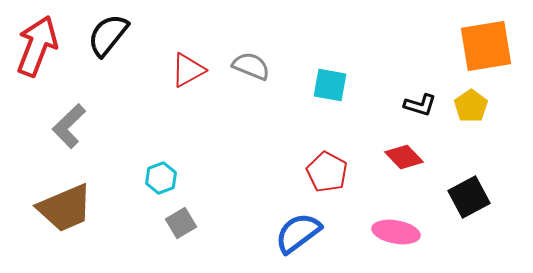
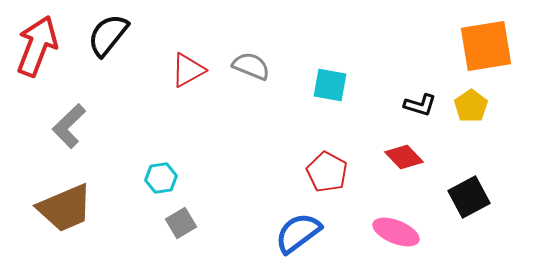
cyan hexagon: rotated 12 degrees clockwise
pink ellipse: rotated 12 degrees clockwise
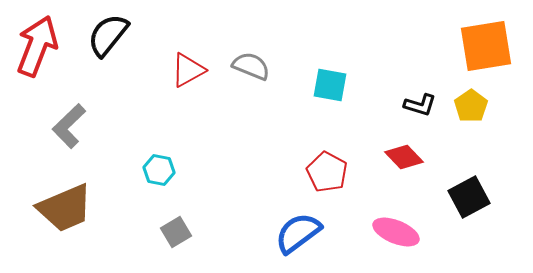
cyan hexagon: moved 2 px left, 8 px up; rotated 20 degrees clockwise
gray square: moved 5 px left, 9 px down
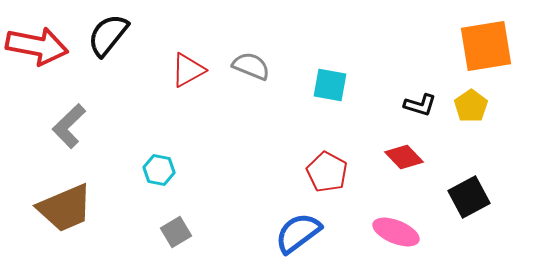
red arrow: rotated 80 degrees clockwise
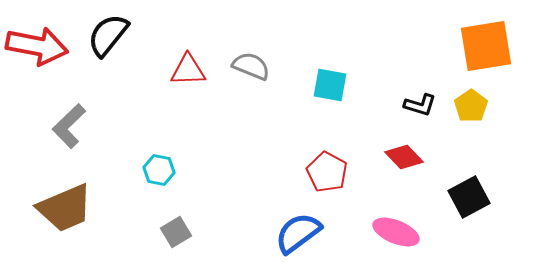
red triangle: rotated 27 degrees clockwise
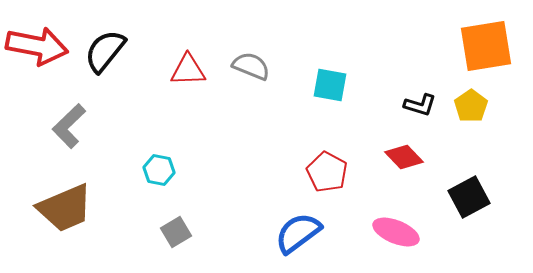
black semicircle: moved 3 px left, 16 px down
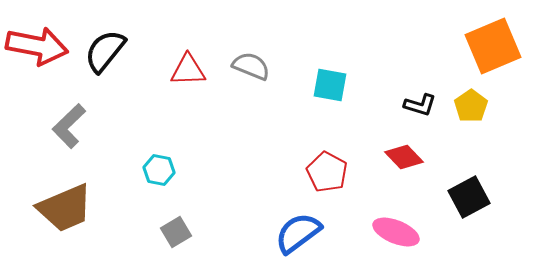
orange square: moved 7 px right; rotated 14 degrees counterclockwise
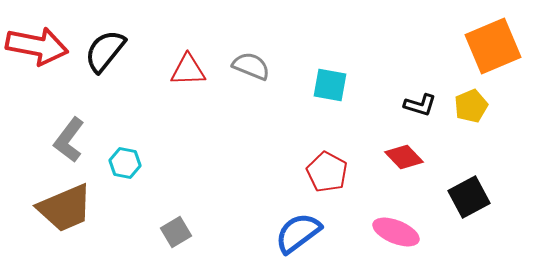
yellow pentagon: rotated 12 degrees clockwise
gray L-shape: moved 14 px down; rotated 9 degrees counterclockwise
cyan hexagon: moved 34 px left, 7 px up
